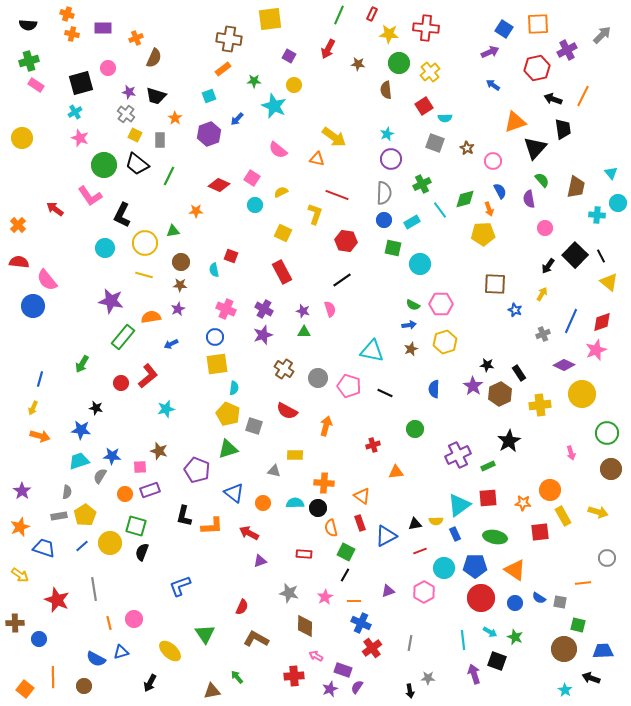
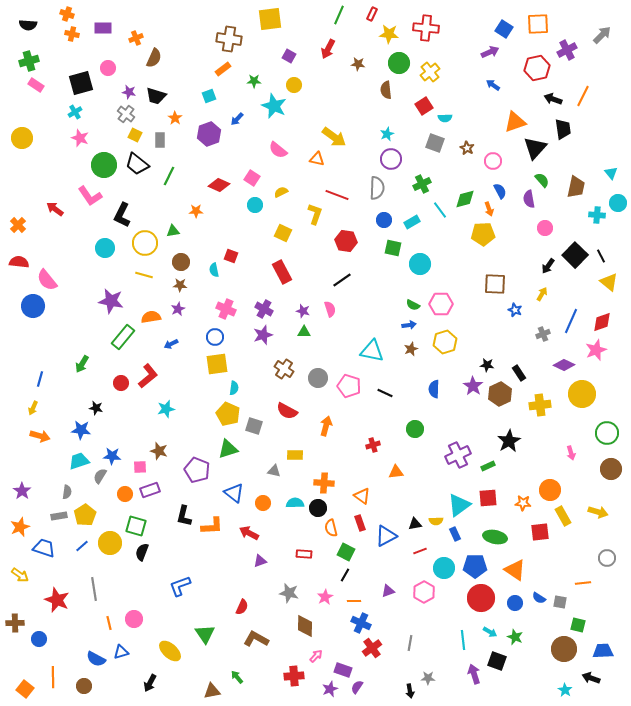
gray semicircle at (384, 193): moved 7 px left, 5 px up
pink arrow at (316, 656): rotated 104 degrees clockwise
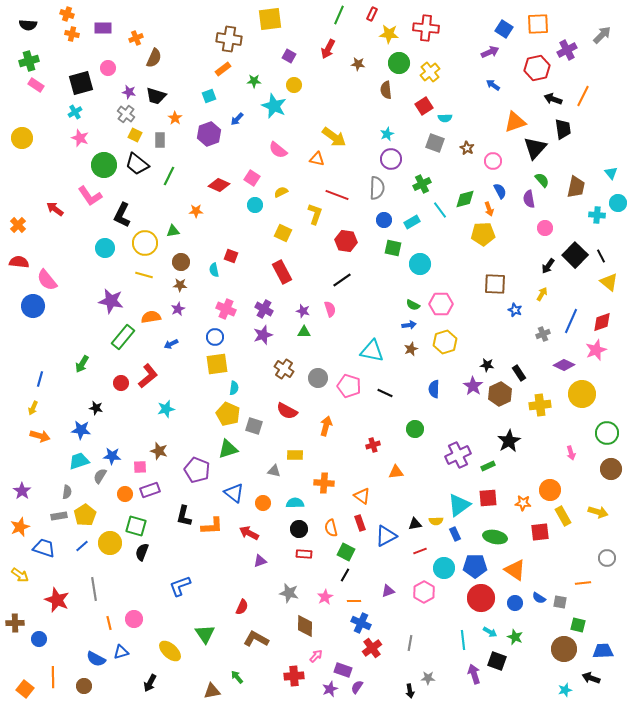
black circle at (318, 508): moved 19 px left, 21 px down
cyan star at (565, 690): rotated 24 degrees clockwise
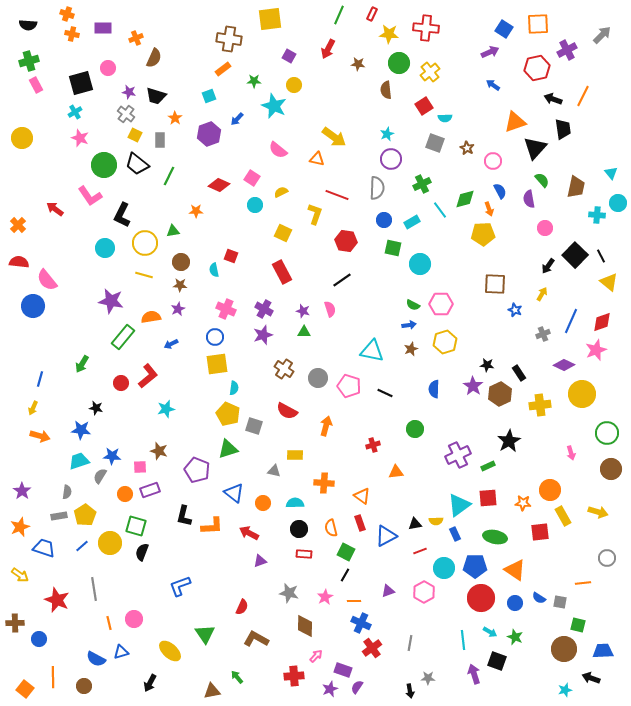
pink rectangle at (36, 85): rotated 28 degrees clockwise
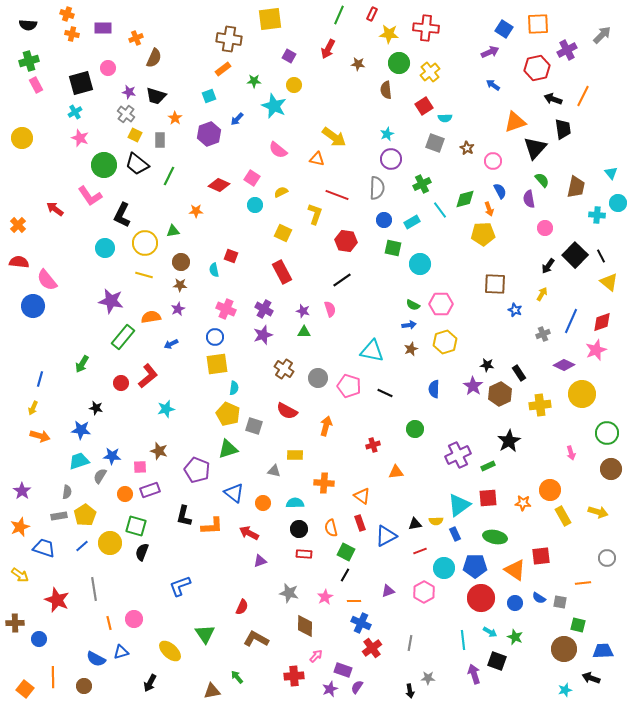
red square at (540, 532): moved 1 px right, 24 px down
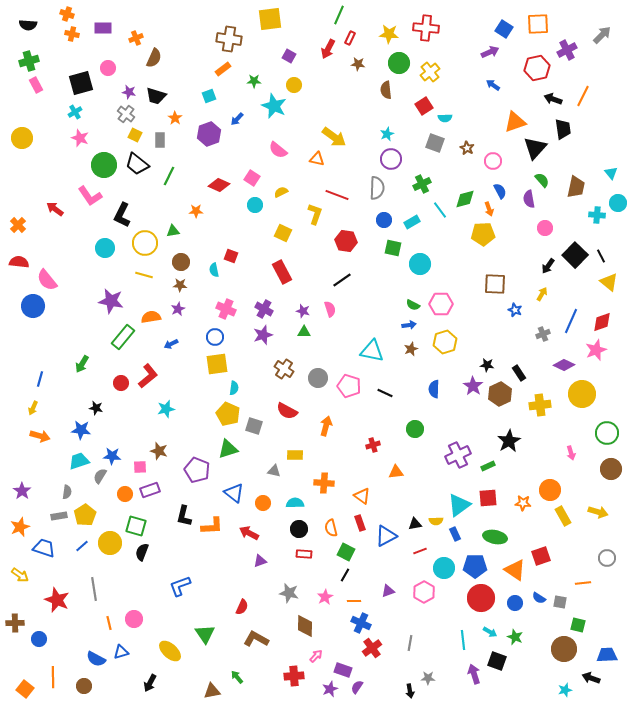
red rectangle at (372, 14): moved 22 px left, 24 px down
red square at (541, 556): rotated 12 degrees counterclockwise
blue trapezoid at (603, 651): moved 4 px right, 4 px down
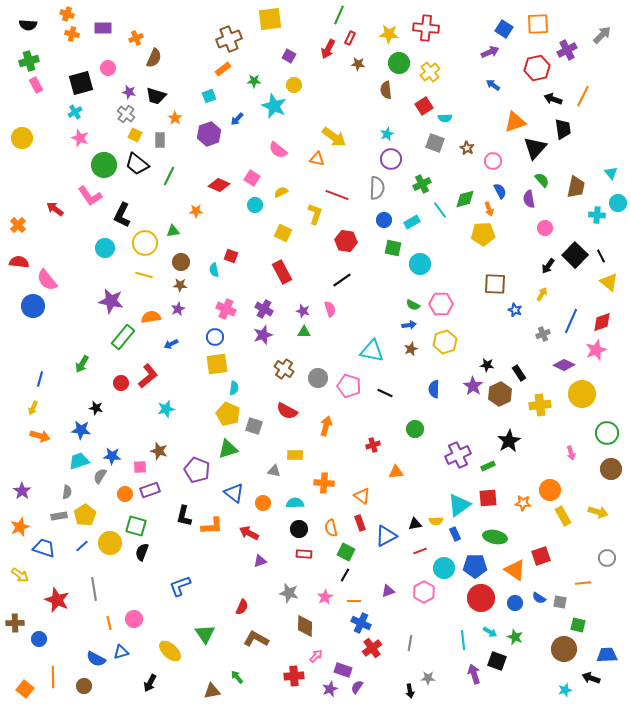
brown cross at (229, 39): rotated 30 degrees counterclockwise
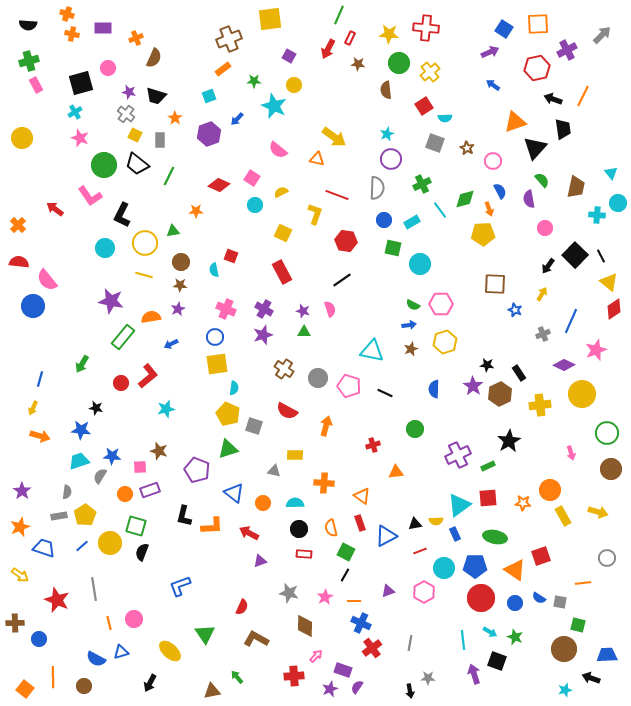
red diamond at (602, 322): moved 12 px right, 13 px up; rotated 15 degrees counterclockwise
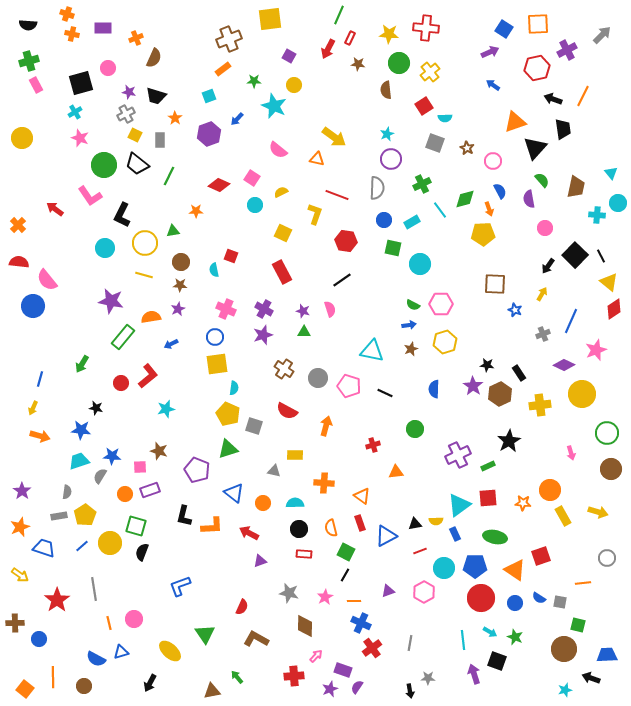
gray cross at (126, 114): rotated 24 degrees clockwise
red star at (57, 600): rotated 15 degrees clockwise
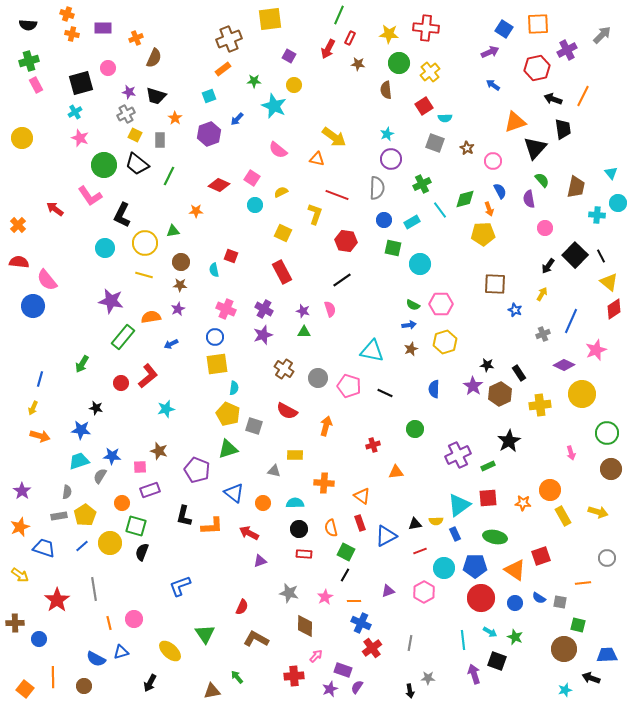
orange circle at (125, 494): moved 3 px left, 9 px down
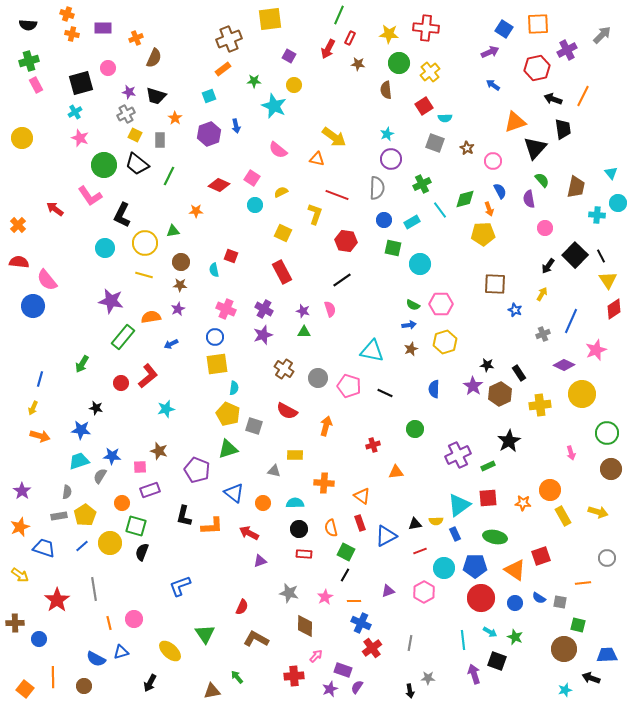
blue arrow at (237, 119): moved 1 px left, 7 px down; rotated 56 degrees counterclockwise
yellow triangle at (609, 282): moved 1 px left, 2 px up; rotated 18 degrees clockwise
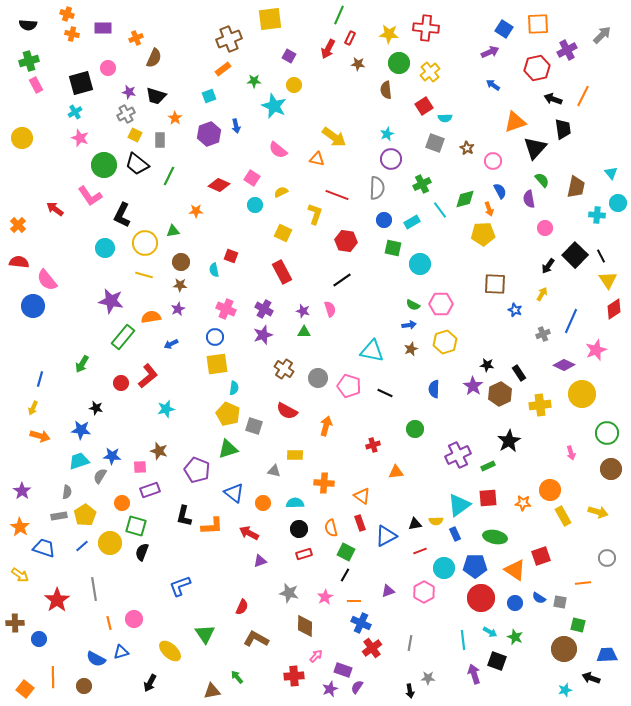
orange star at (20, 527): rotated 18 degrees counterclockwise
red rectangle at (304, 554): rotated 21 degrees counterclockwise
